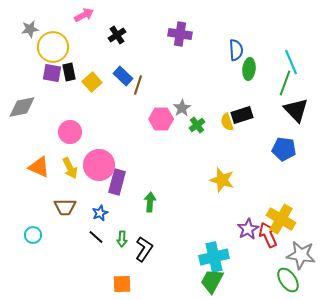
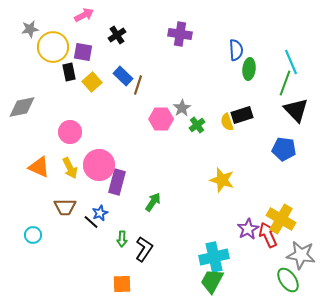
purple square at (52, 73): moved 31 px right, 21 px up
green arrow at (150, 202): moved 3 px right; rotated 30 degrees clockwise
black line at (96, 237): moved 5 px left, 15 px up
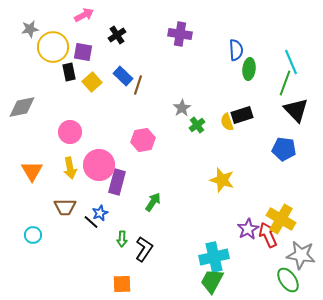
pink hexagon at (161, 119): moved 18 px left, 21 px down; rotated 10 degrees counterclockwise
orange triangle at (39, 167): moved 7 px left, 4 px down; rotated 35 degrees clockwise
yellow arrow at (70, 168): rotated 15 degrees clockwise
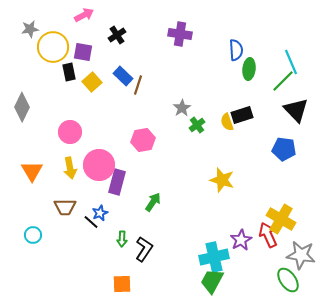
green line at (285, 83): moved 2 px left, 2 px up; rotated 25 degrees clockwise
gray diamond at (22, 107): rotated 52 degrees counterclockwise
purple star at (248, 229): moved 7 px left, 11 px down
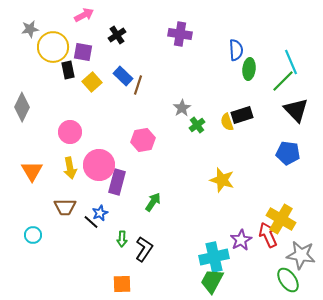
black rectangle at (69, 72): moved 1 px left, 2 px up
blue pentagon at (284, 149): moved 4 px right, 4 px down
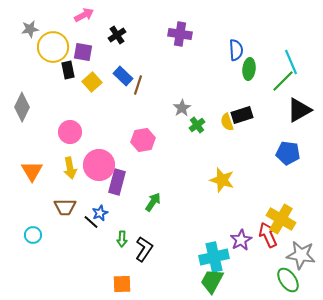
black triangle at (296, 110): moved 3 px right; rotated 44 degrees clockwise
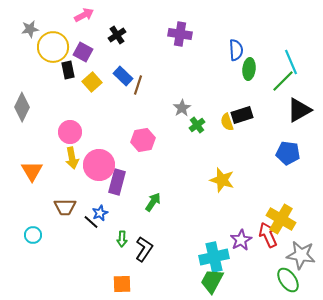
purple square at (83, 52): rotated 18 degrees clockwise
yellow arrow at (70, 168): moved 2 px right, 10 px up
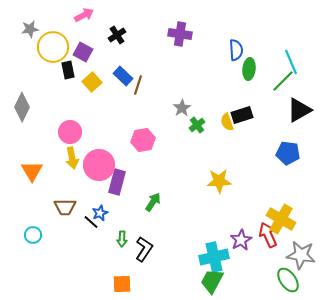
yellow star at (222, 180): moved 3 px left, 1 px down; rotated 20 degrees counterclockwise
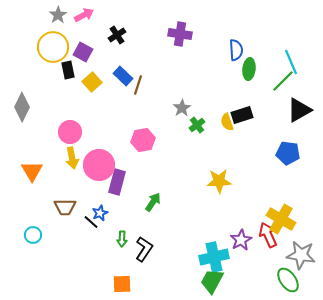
gray star at (30, 29): moved 28 px right, 14 px up; rotated 24 degrees counterclockwise
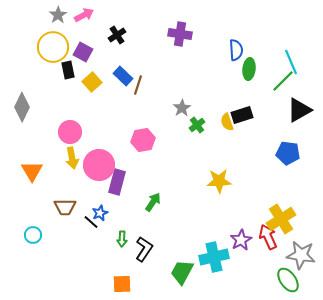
yellow cross at (281, 219): rotated 28 degrees clockwise
red arrow at (268, 235): moved 2 px down
green trapezoid at (212, 281): moved 30 px left, 9 px up
